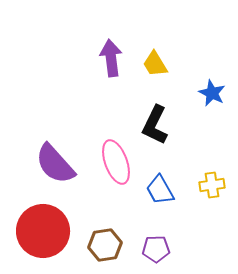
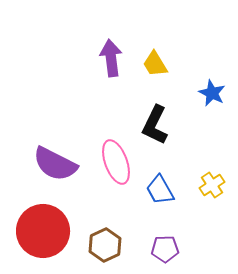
purple semicircle: rotated 21 degrees counterclockwise
yellow cross: rotated 25 degrees counterclockwise
brown hexagon: rotated 16 degrees counterclockwise
purple pentagon: moved 9 px right
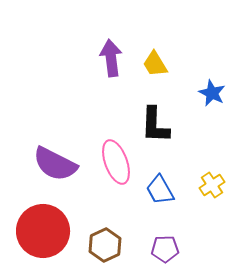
black L-shape: rotated 24 degrees counterclockwise
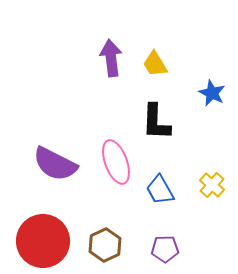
black L-shape: moved 1 px right, 3 px up
yellow cross: rotated 15 degrees counterclockwise
red circle: moved 10 px down
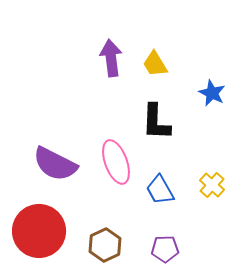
red circle: moved 4 px left, 10 px up
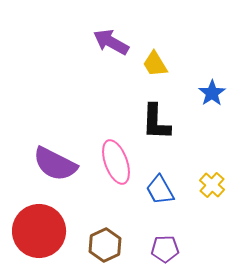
purple arrow: moved 16 px up; rotated 54 degrees counterclockwise
blue star: rotated 12 degrees clockwise
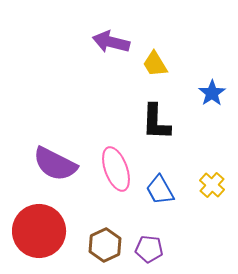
purple arrow: rotated 15 degrees counterclockwise
pink ellipse: moved 7 px down
purple pentagon: moved 16 px left; rotated 8 degrees clockwise
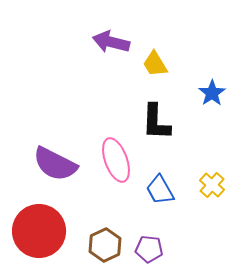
pink ellipse: moved 9 px up
